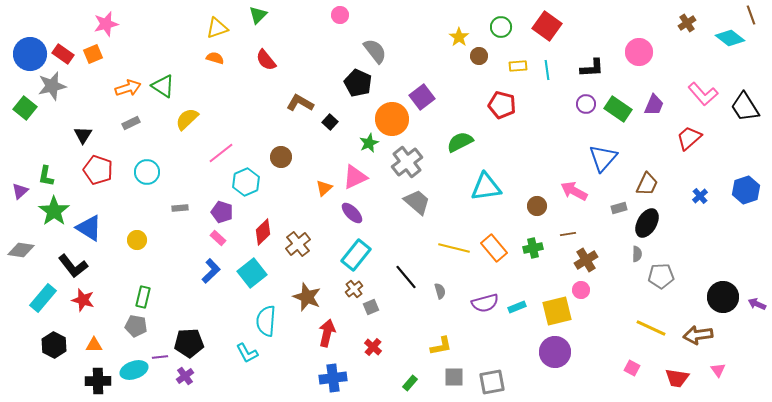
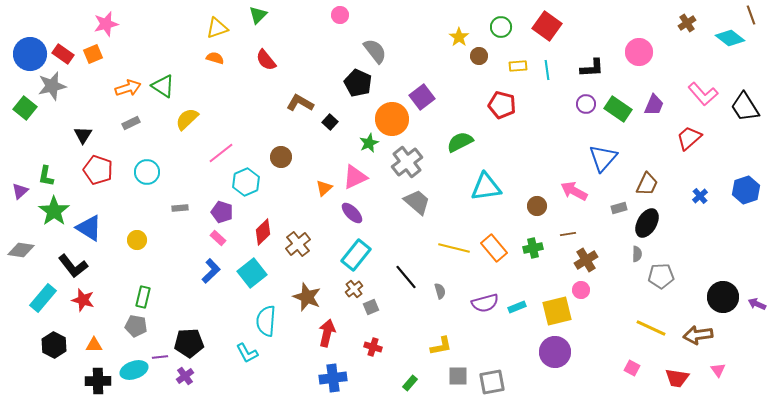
red cross at (373, 347): rotated 24 degrees counterclockwise
gray square at (454, 377): moved 4 px right, 1 px up
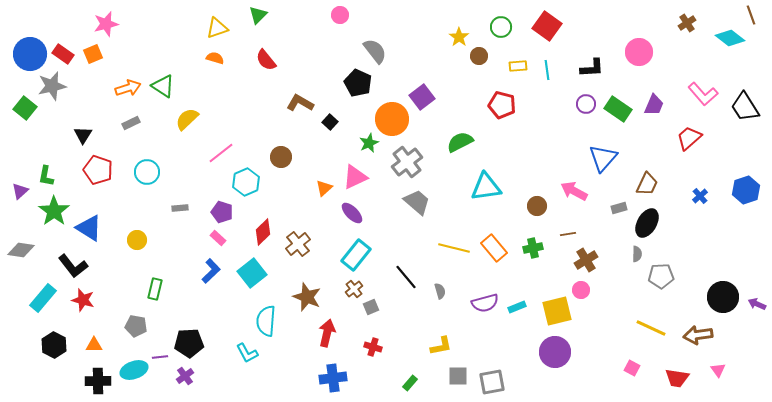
green rectangle at (143, 297): moved 12 px right, 8 px up
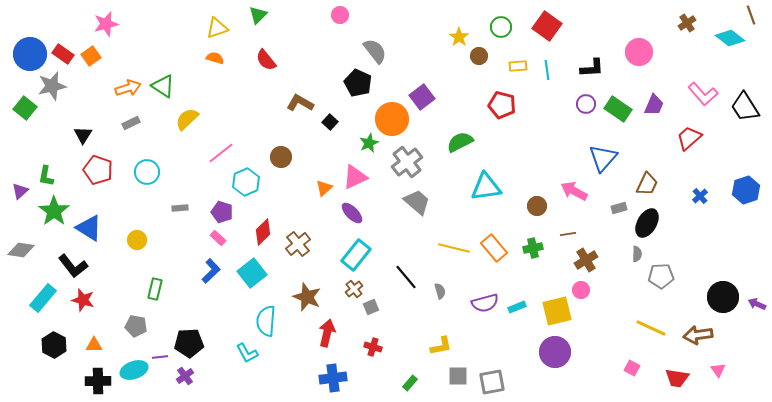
orange square at (93, 54): moved 2 px left, 2 px down; rotated 12 degrees counterclockwise
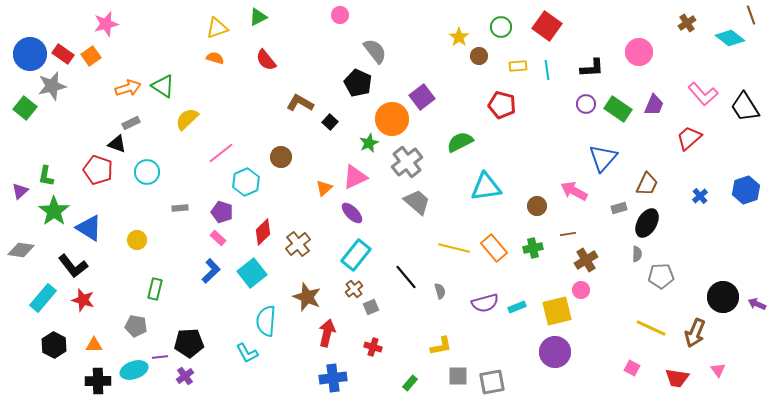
green triangle at (258, 15): moved 2 px down; rotated 18 degrees clockwise
black triangle at (83, 135): moved 34 px right, 9 px down; rotated 42 degrees counterclockwise
brown arrow at (698, 335): moved 3 px left, 2 px up; rotated 60 degrees counterclockwise
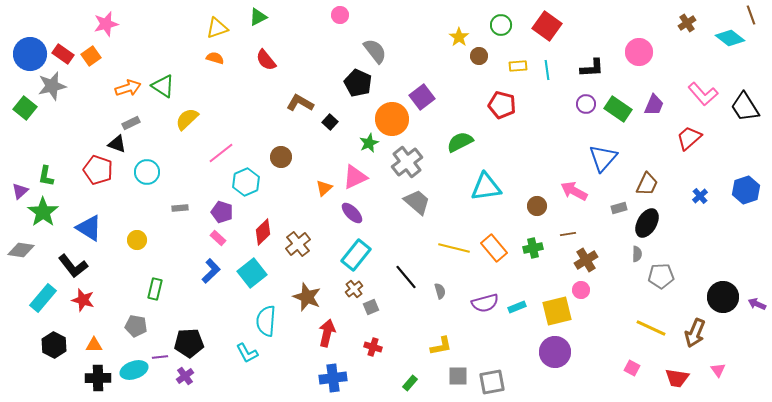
green circle at (501, 27): moved 2 px up
green star at (54, 211): moved 11 px left, 1 px down
black cross at (98, 381): moved 3 px up
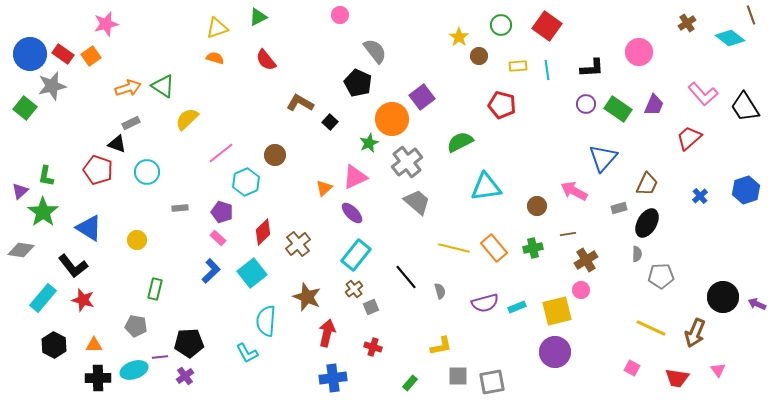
brown circle at (281, 157): moved 6 px left, 2 px up
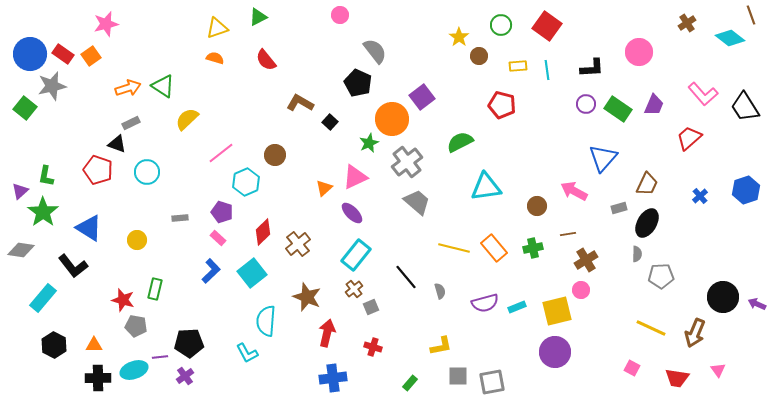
gray rectangle at (180, 208): moved 10 px down
red star at (83, 300): moved 40 px right
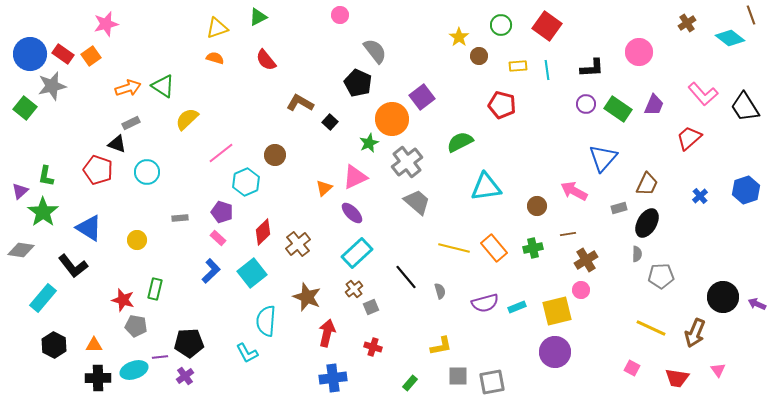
cyan rectangle at (356, 255): moved 1 px right, 2 px up; rotated 8 degrees clockwise
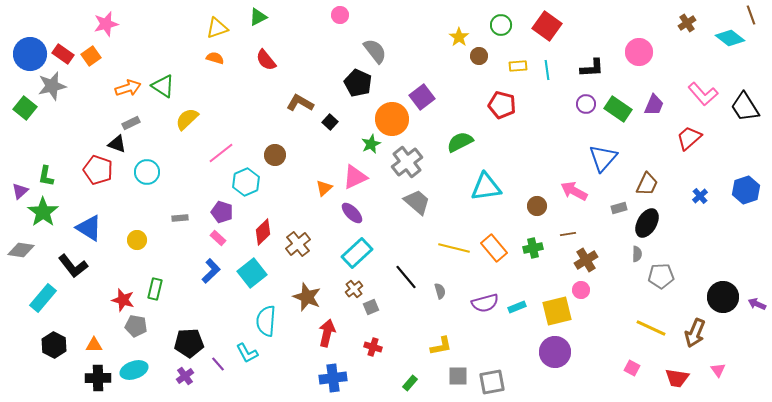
green star at (369, 143): moved 2 px right, 1 px down
purple line at (160, 357): moved 58 px right, 7 px down; rotated 56 degrees clockwise
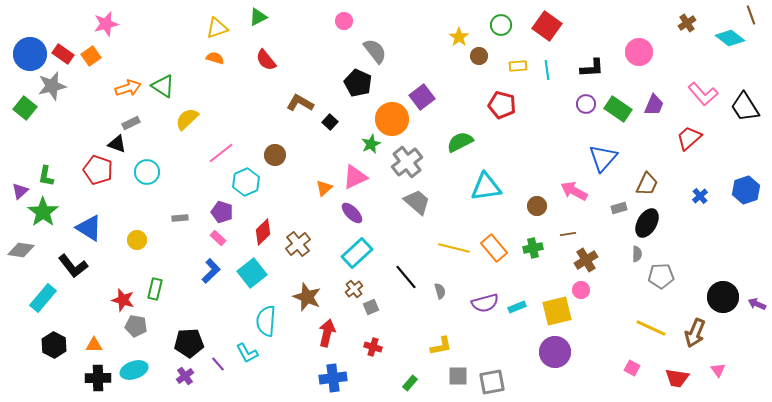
pink circle at (340, 15): moved 4 px right, 6 px down
